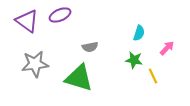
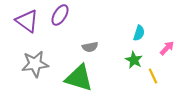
purple ellipse: rotated 35 degrees counterclockwise
green star: rotated 18 degrees clockwise
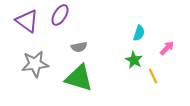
gray semicircle: moved 11 px left
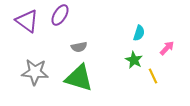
gray star: moved 8 px down; rotated 12 degrees clockwise
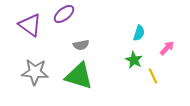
purple ellipse: moved 4 px right, 1 px up; rotated 20 degrees clockwise
purple triangle: moved 3 px right, 4 px down
gray semicircle: moved 2 px right, 2 px up
green triangle: moved 2 px up
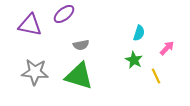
purple triangle: rotated 25 degrees counterclockwise
yellow line: moved 3 px right
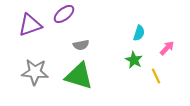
purple triangle: rotated 30 degrees counterclockwise
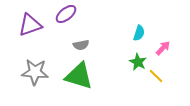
purple ellipse: moved 2 px right
pink arrow: moved 4 px left
green star: moved 4 px right, 2 px down
yellow line: rotated 21 degrees counterclockwise
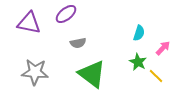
purple triangle: moved 1 px left, 2 px up; rotated 30 degrees clockwise
gray semicircle: moved 3 px left, 2 px up
green triangle: moved 13 px right, 2 px up; rotated 20 degrees clockwise
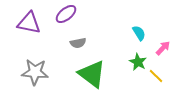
cyan semicircle: rotated 49 degrees counterclockwise
